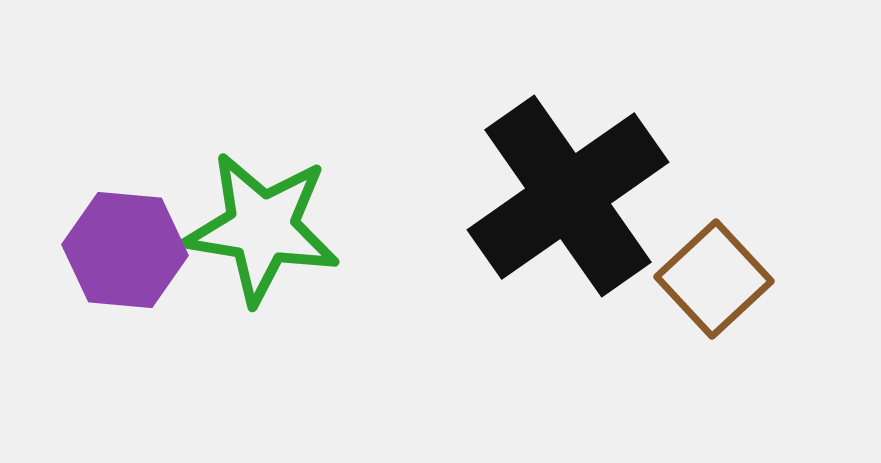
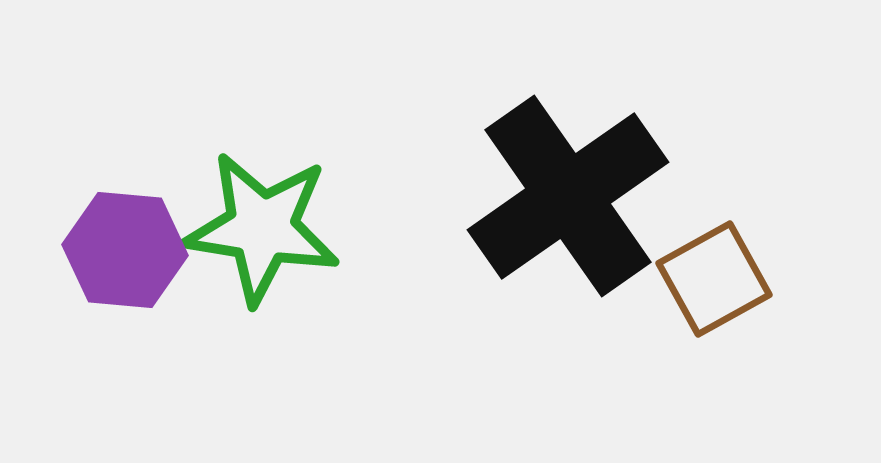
brown square: rotated 14 degrees clockwise
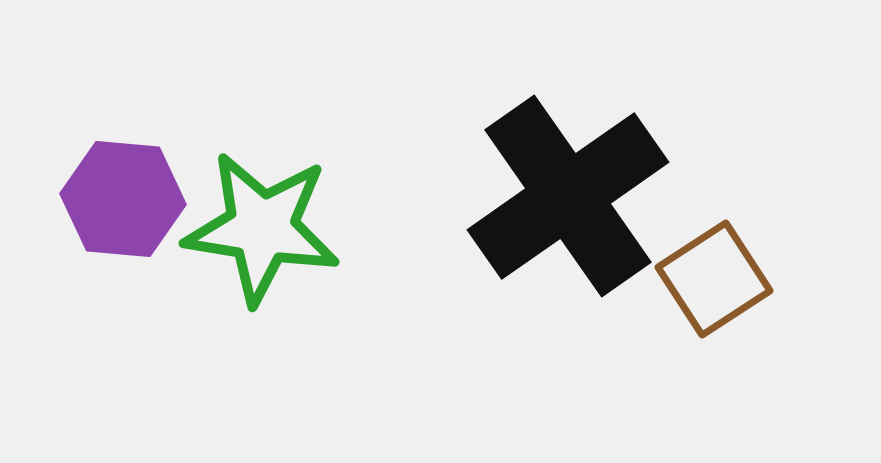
purple hexagon: moved 2 px left, 51 px up
brown square: rotated 4 degrees counterclockwise
